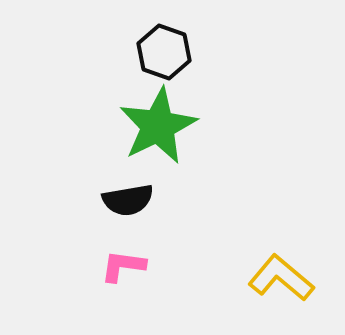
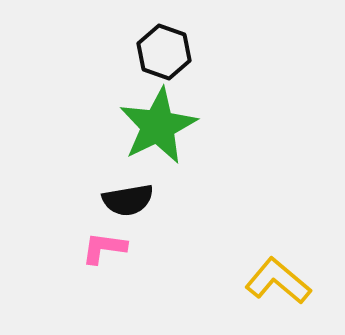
pink L-shape: moved 19 px left, 18 px up
yellow L-shape: moved 3 px left, 3 px down
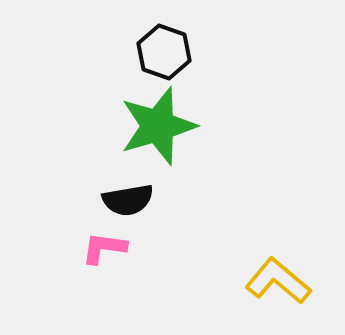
green star: rotated 10 degrees clockwise
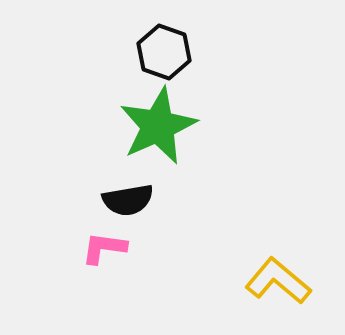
green star: rotated 8 degrees counterclockwise
